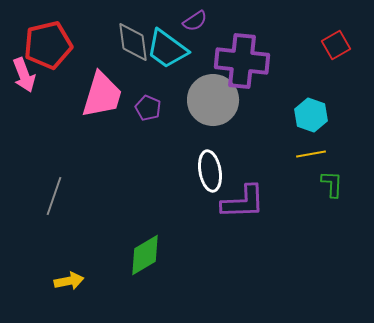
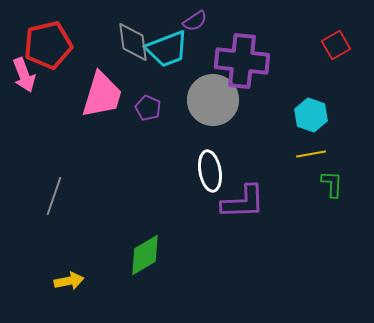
cyan trapezoid: rotated 57 degrees counterclockwise
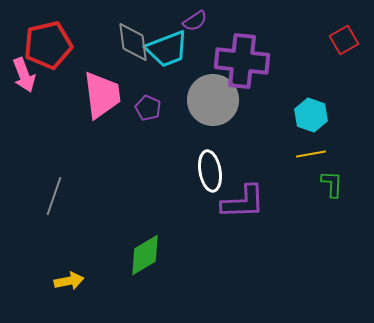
red square: moved 8 px right, 5 px up
pink trapezoid: rotated 24 degrees counterclockwise
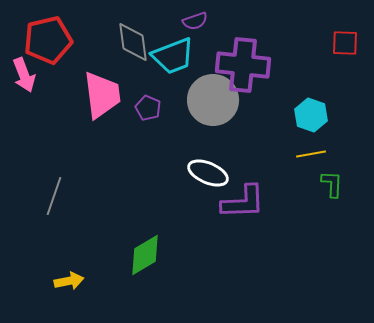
purple semicircle: rotated 15 degrees clockwise
red square: moved 1 px right, 3 px down; rotated 32 degrees clockwise
red pentagon: moved 5 px up
cyan trapezoid: moved 6 px right, 7 px down
purple cross: moved 1 px right, 4 px down
white ellipse: moved 2 px left, 2 px down; rotated 57 degrees counterclockwise
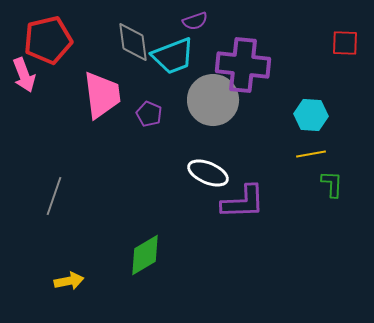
purple pentagon: moved 1 px right, 6 px down
cyan hexagon: rotated 16 degrees counterclockwise
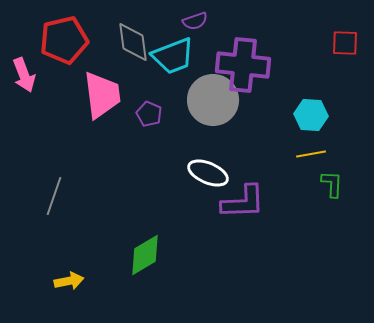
red pentagon: moved 16 px right
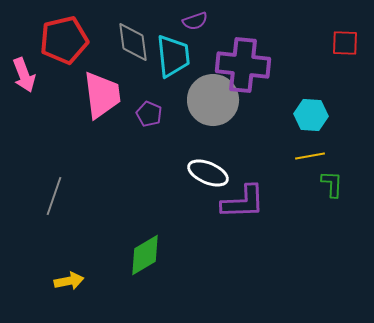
cyan trapezoid: rotated 75 degrees counterclockwise
yellow line: moved 1 px left, 2 px down
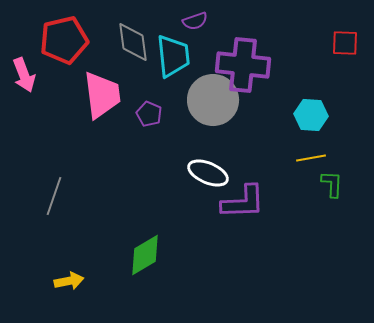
yellow line: moved 1 px right, 2 px down
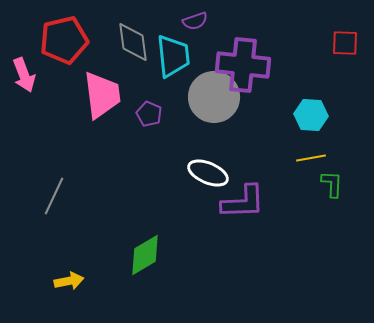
gray circle: moved 1 px right, 3 px up
gray line: rotated 6 degrees clockwise
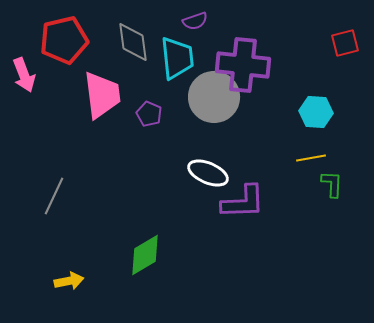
red square: rotated 16 degrees counterclockwise
cyan trapezoid: moved 4 px right, 2 px down
cyan hexagon: moved 5 px right, 3 px up
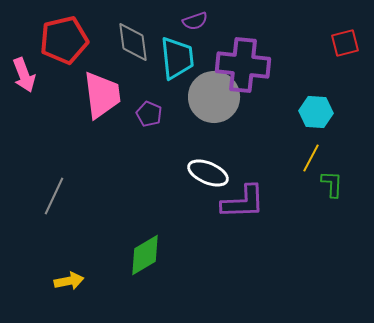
yellow line: rotated 52 degrees counterclockwise
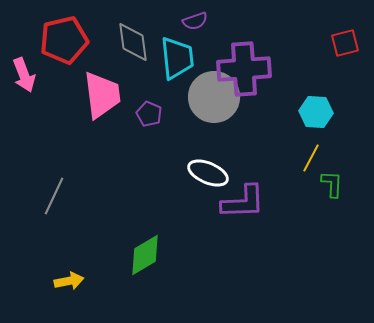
purple cross: moved 1 px right, 4 px down; rotated 10 degrees counterclockwise
